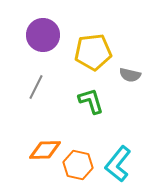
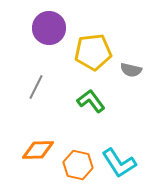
purple circle: moved 6 px right, 7 px up
gray semicircle: moved 1 px right, 5 px up
green L-shape: rotated 20 degrees counterclockwise
orange diamond: moved 7 px left
cyan L-shape: moved 1 px right, 1 px up; rotated 72 degrees counterclockwise
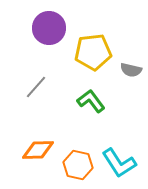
gray line: rotated 15 degrees clockwise
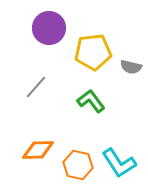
gray semicircle: moved 3 px up
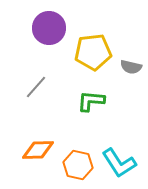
green L-shape: rotated 48 degrees counterclockwise
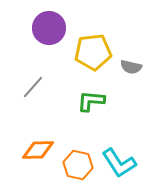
gray line: moved 3 px left
